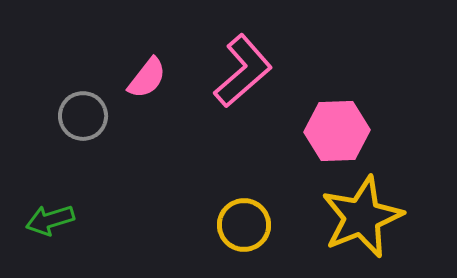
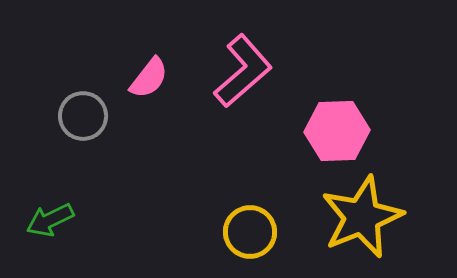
pink semicircle: moved 2 px right
green arrow: rotated 9 degrees counterclockwise
yellow circle: moved 6 px right, 7 px down
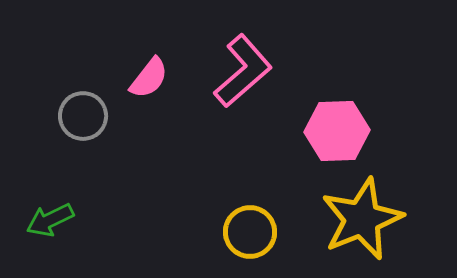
yellow star: moved 2 px down
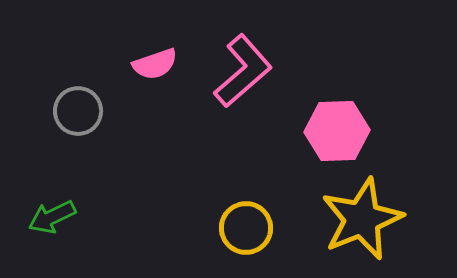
pink semicircle: moved 6 px right, 14 px up; rotated 33 degrees clockwise
gray circle: moved 5 px left, 5 px up
green arrow: moved 2 px right, 3 px up
yellow circle: moved 4 px left, 4 px up
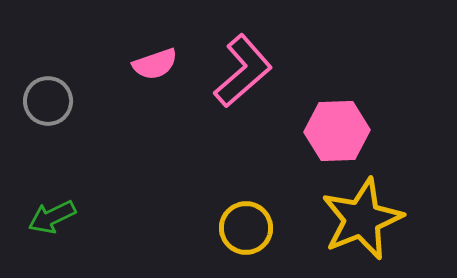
gray circle: moved 30 px left, 10 px up
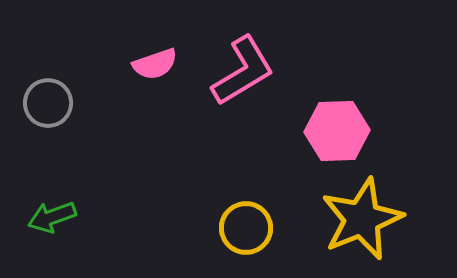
pink L-shape: rotated 10 degrees clockwise
gray circle: moved 2 px down
green arrow: rotated 6 degrees clockwise
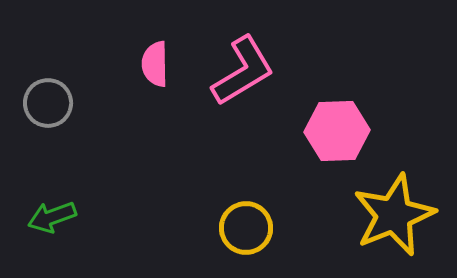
pink semicircle: rotated 108 degrees clockwise
yellow star: moved 32 px right, 4 px up
